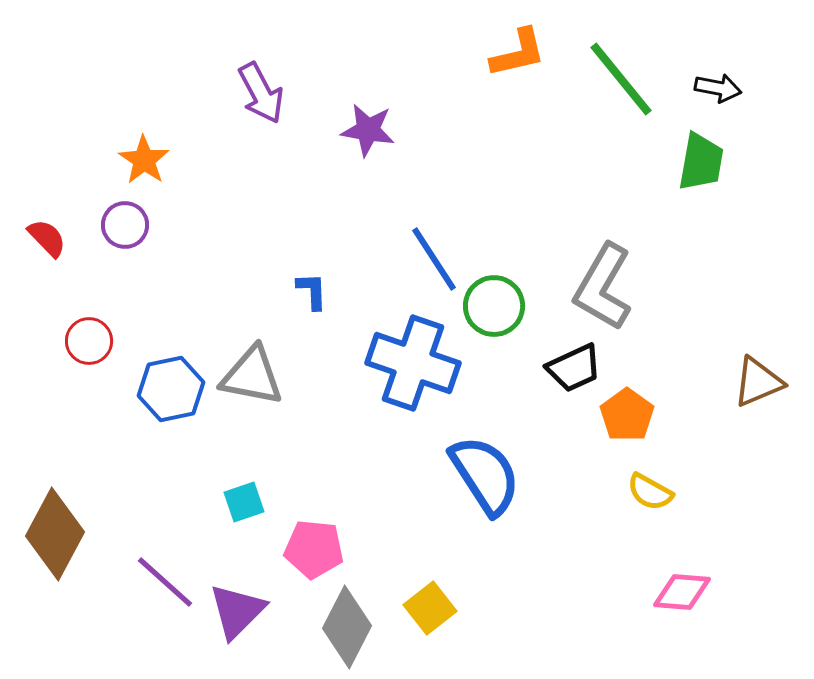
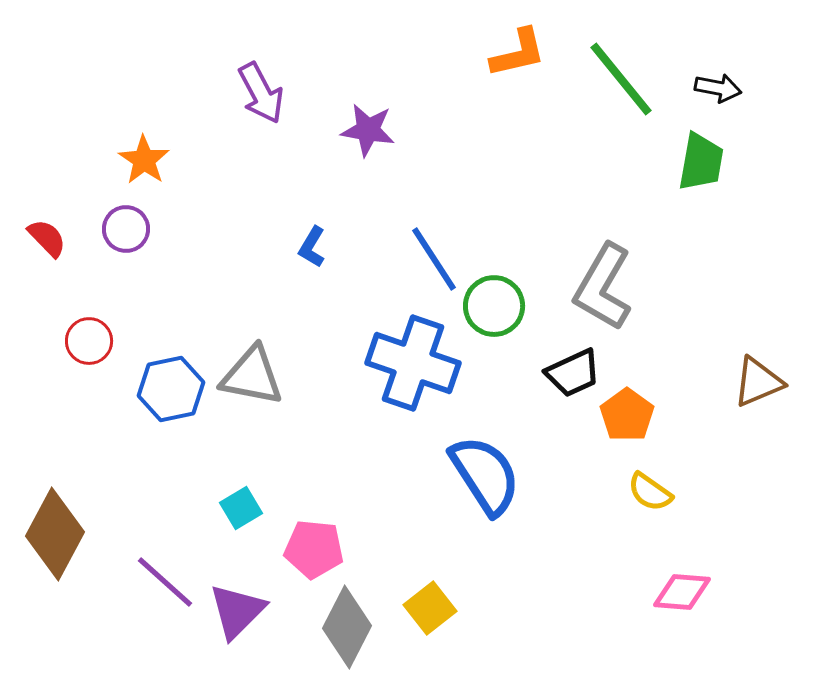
purple circle: moved 1 px right, 4 px down
blue L-shape: moved 44 px up; rotated 147 degrees counterclockwise
black trapezoid: moved 1 px left, 5 px down
yellow semicircle: rotated 6 degrees clockwise
cyan square: moved 3 px left, 6 px down; rotated 12 degrees counterclockwise
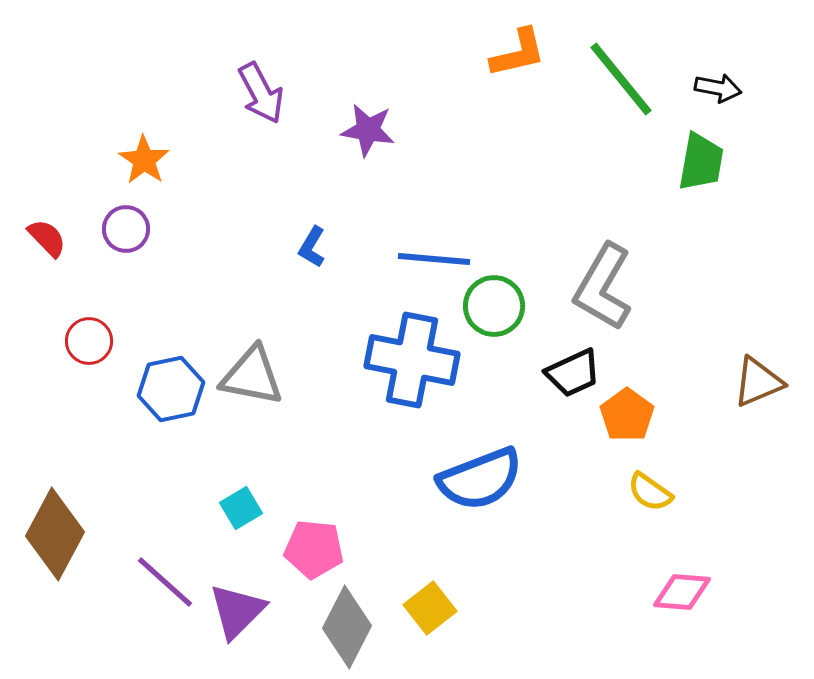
blue line: rotated 52 degrees counterclockwise
blue cross: moved 1 px left, 3 px up; rotated 8 degrees counterclockwise
blue semicircle: moved 5 px left, 4 px down; rotated 102 degrees clockwise
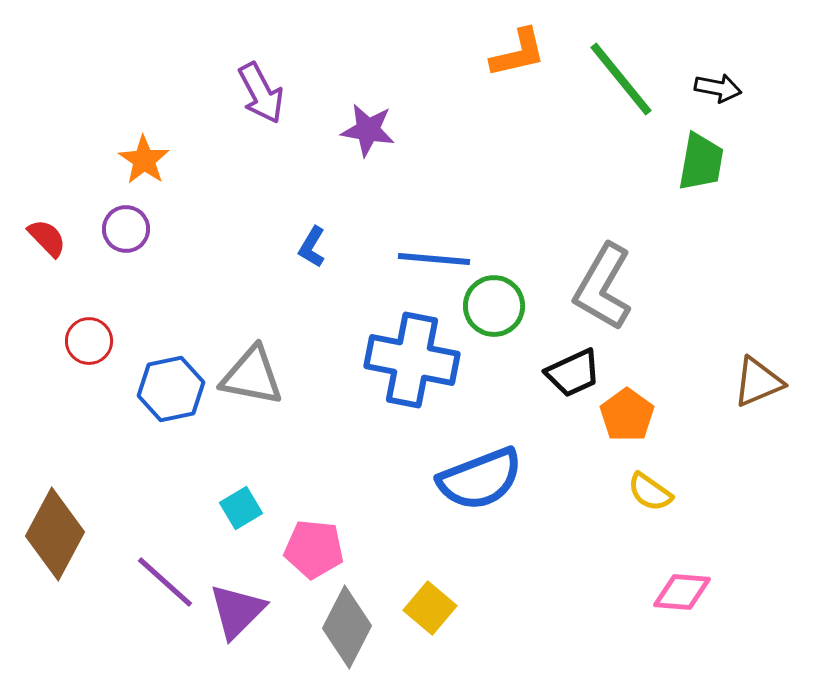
yellow square: rotated 12 degrees counterclockwise
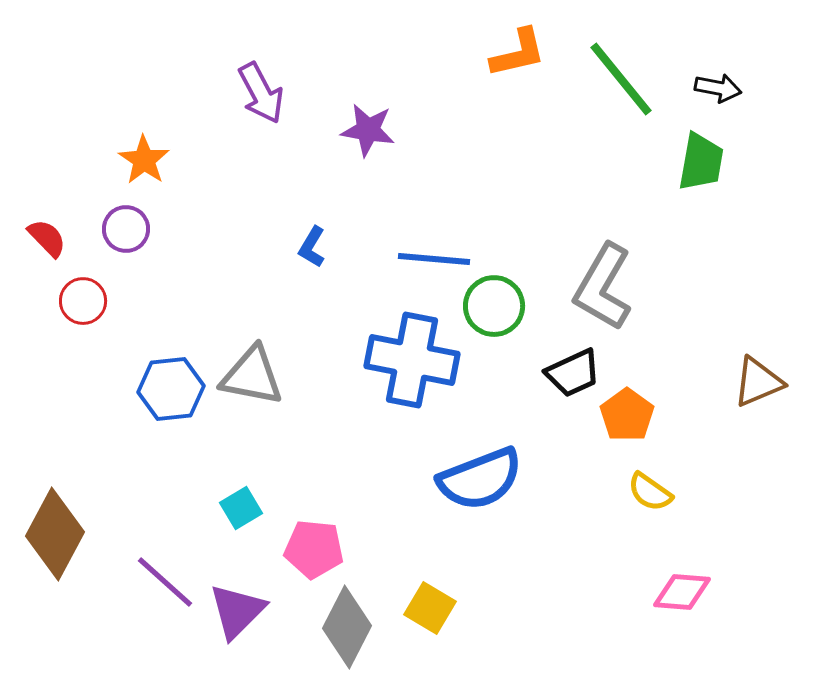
red circle: moved 6 px left, 40 px up
blue hexagon: rotated 6 degrees clockwise
yellow square: rotated 9 degrees counterclockwise
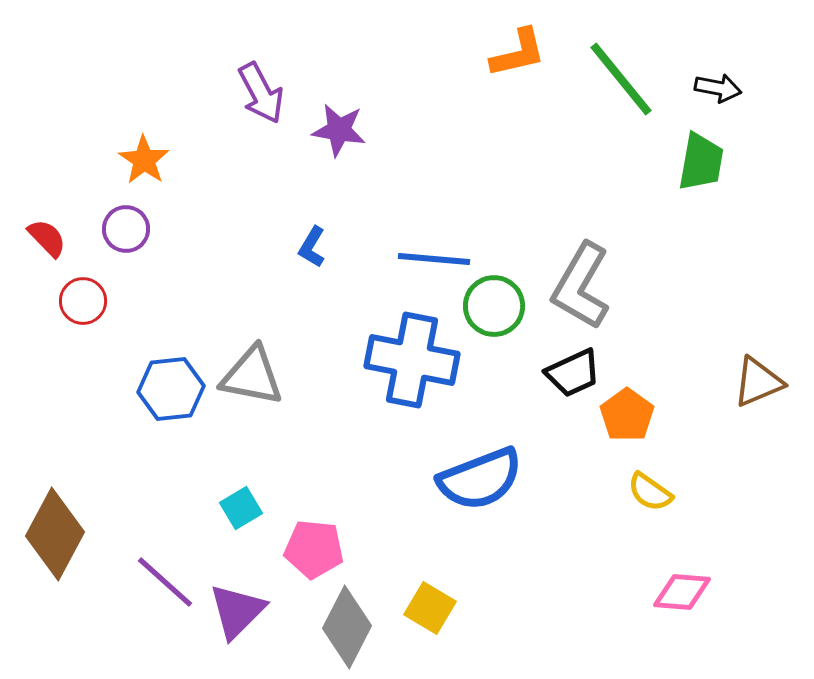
purple star: moved 29 px left
gray L-shape: moved 22 px left, 1 px up
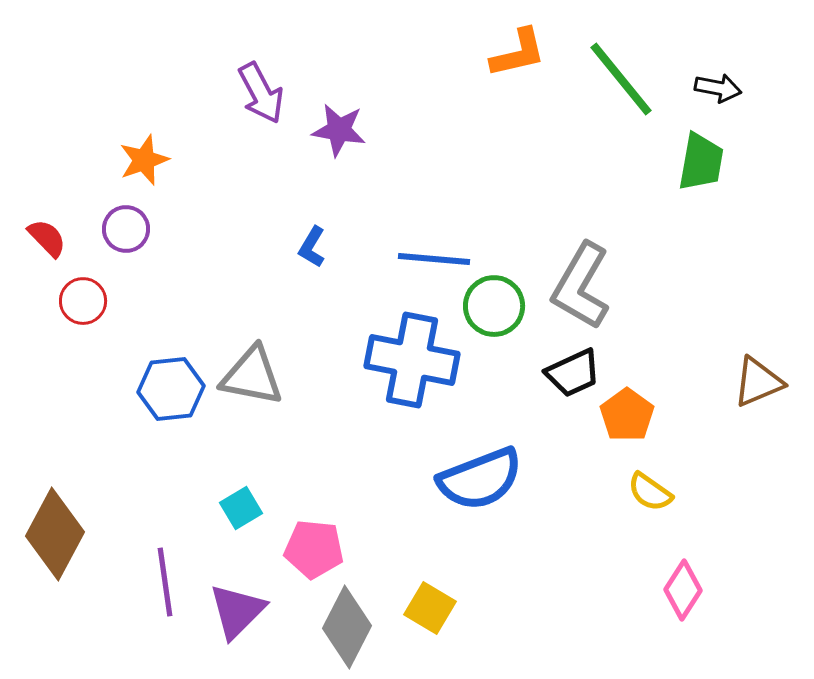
orange star: rotated 18 degrees clockwise
purple line: rotated 40 degrees clockwise
pink diamond: moved 1 px right, 2 px up; rotated 62 degrees counterclockwise
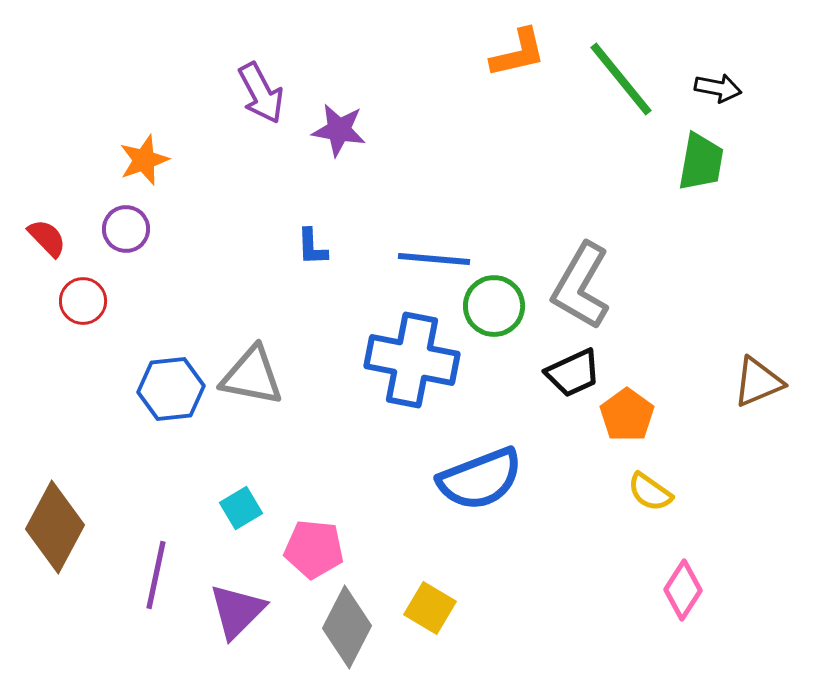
blue L-shape: rotated 33 degrees counterclockwise
brown diamond: moved 7 px up
purple line: moved 9 px left, 7 px up; rotated 20 degrees clockwise
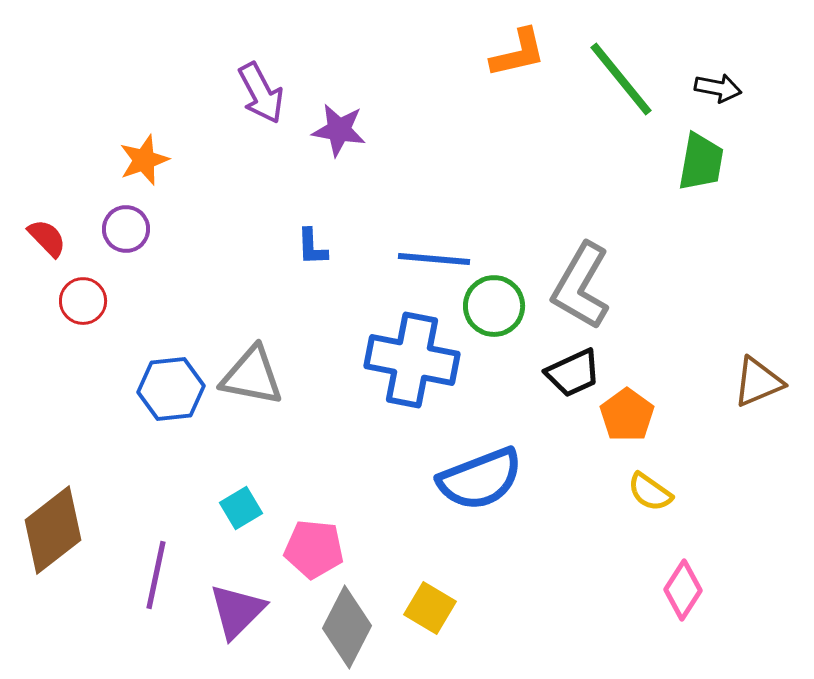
brown diamond: moved 2 px left, 3 px down; rotated 24 degrees clockwise
